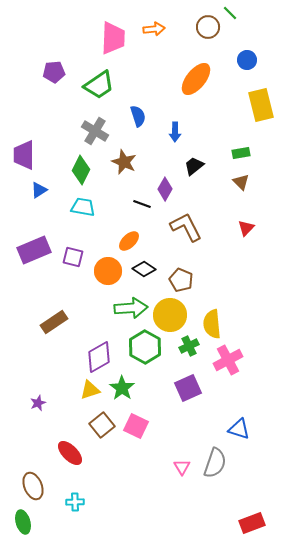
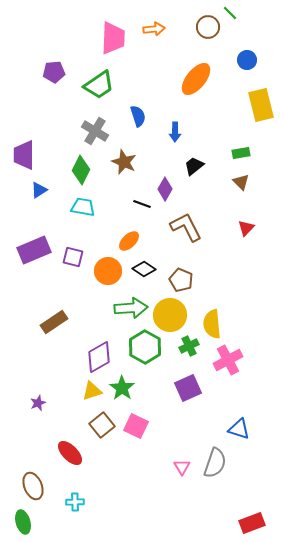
yellow triangle at (90, 390): moved 2 px right, 1 px down
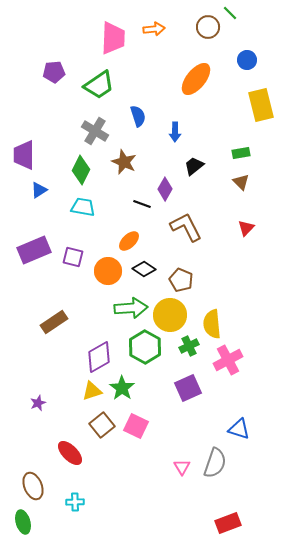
red rectangle at (252, 523): moved 24 px left
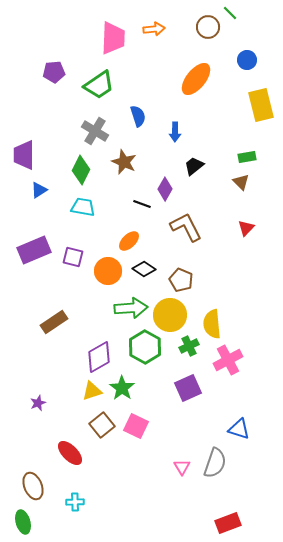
green rectangle at (241, 153): moved 6 px right, 4 px down
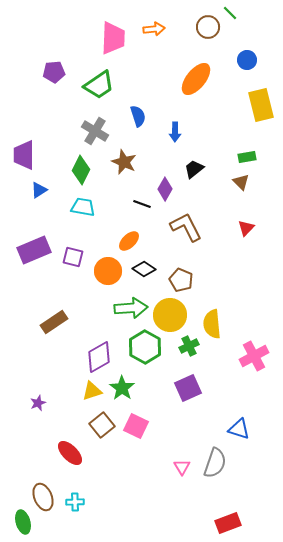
black trapezoid at (194, 166): moved 3 px down
pink cross at (228, 360): moved 26 px right, 4 px up
brown ellipse at (33, 486): moved 10 px right, 11 px down
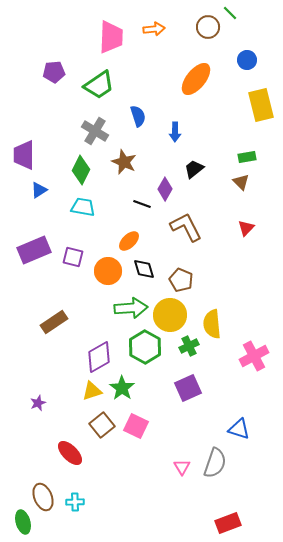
pink trapezoid at (113, 38): moved 2 px left, 1 px up
black diamond at (144, 269): rotated 40 degrees clockwise
